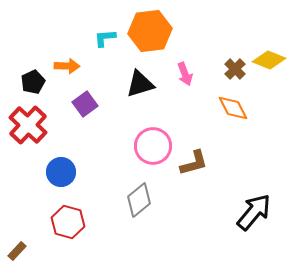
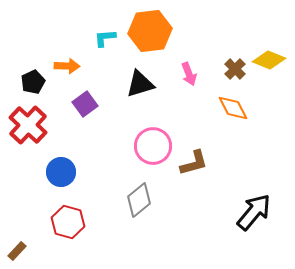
pink arrow: moved 4 px right
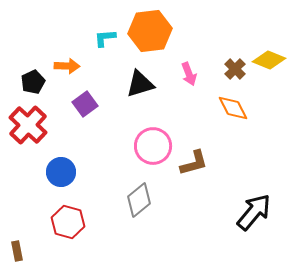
brown rectangle: rotated 54 degrees counterclockwise
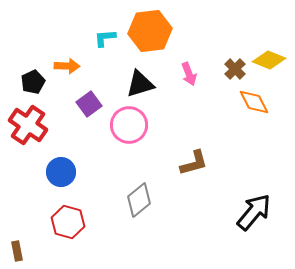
purple square: moved 4 px right
orange diamond: moved 21 px right, 6 px up
red cross: rotated 9 degrees counterclockwise
pink circle: moved 24 px left, 21 px up
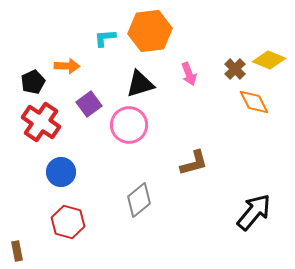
red cross: moved 13 px right, 3 px up
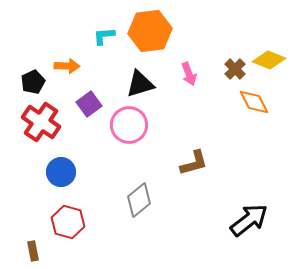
cyan L-shape: moved 1 px left, 2 px up
black arrow: moved 5 px left, 8 px down; rotated 12 degrees clockwise
brown rectangle: moved 16 px right
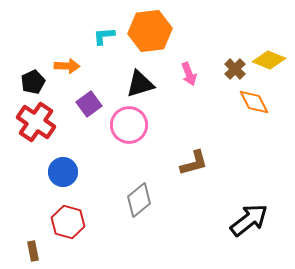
red cross: moved 5 px left
blue circle: moved 2 px right
